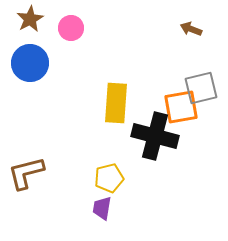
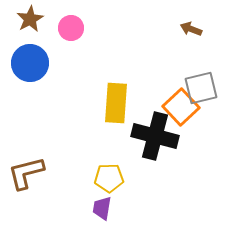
orange square: rotated 33 degrees counterclockwise
yellow pentagon: rotated 12 degrees clockwise
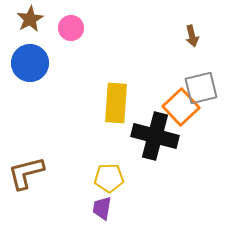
brown arrow: moved 1 px right, 7 px down; rotated 125 degrees counterclockwise
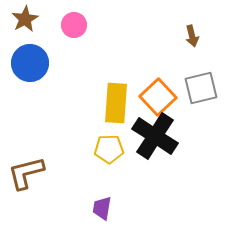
brown star: moved 5 px left
pink circle: moved 3 px right, 3 px up
orange square: moved 23 px left, 10 px up
black cross: rotated 18 degrees clockwise
yellow pentagon: moved 29 px up
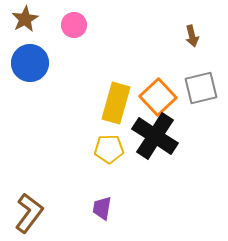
yellow rectangle: rotated 12 degrees clockwise
brown L-shape: moved 3 px right, 40 px down; rotated 141 degrees clockwise
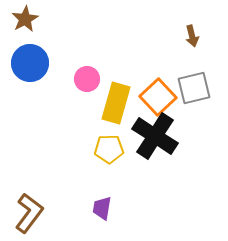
pink circle: moved 13 px right, 54 px down
gray square: moved 7 px left
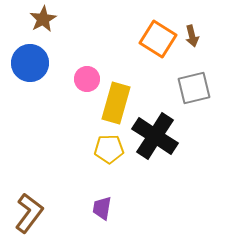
brown star: moved 18 px right
orange square: moved 58 px up; rotated 15 degrees counterclockwise
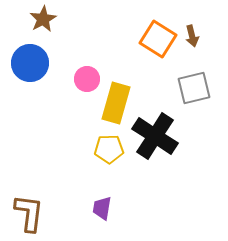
brown L-shape: rotated 30 degrees counterclockwise
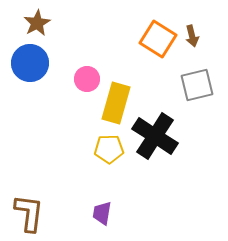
brown star: moved 6 px left, 4 px down
gray square: moved 3 px right, 3 px up
purple trapezoid: moved 5 px down
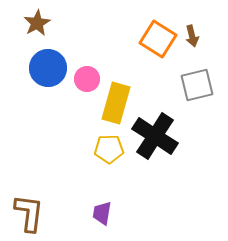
blue circle: moved 18 px right, 5 px down
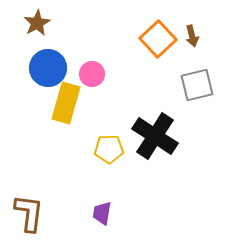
orange square: rotated 15 degrees clockwise
pink circle: moved 5 px right, 5 px up
yellow rectangle: moved 50 px left
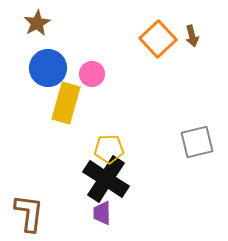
gray square: moved 57 px down
black cross: moved 49 px left, 43 px down
purple trapezoid: rotated 10 degrees counterclockwise
